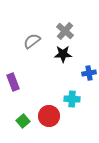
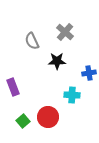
gray cross: moved 1 px down
gray semicircle: rotated 78 degrees counterclockwise
black star: moved 6 px left, 7 px down
purple rectangle: moved 5 px down
cyan cross: moved 4 px up
red circle: moved 1 px left, 1 px down
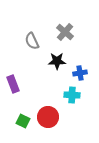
blue cross: moved 9 px left
purple rectangle: moved 3 px up
green square: rotated 24 degrees counterclockwise
